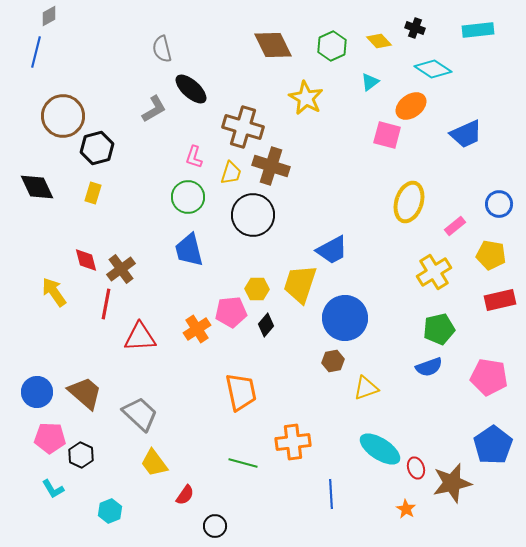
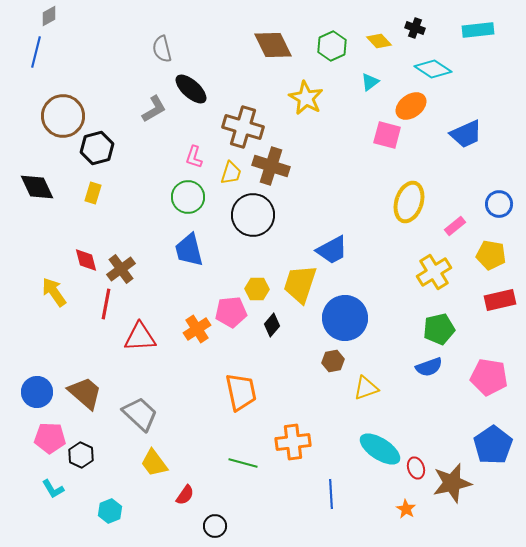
black diamond at (266, 325): moved 6 px right
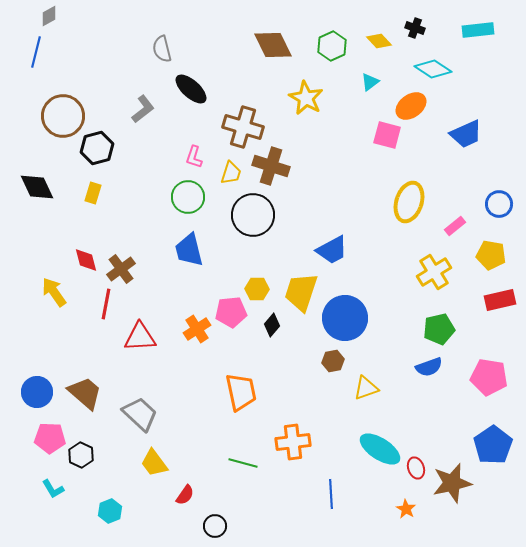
gray L-shape at (154, 109): moved 11 px left; rotated 8 degrees counterclockwise
yellow trapezoid at (300, 284): moved 1 px right, 8 px down
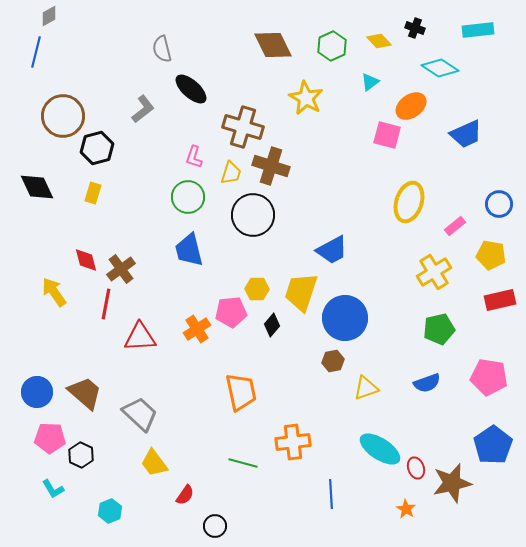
cyan diamond at (433, 69): moved 7 px right, 1 px up
blue semicircle at (429, 367): moved 2 px left, 16 px down
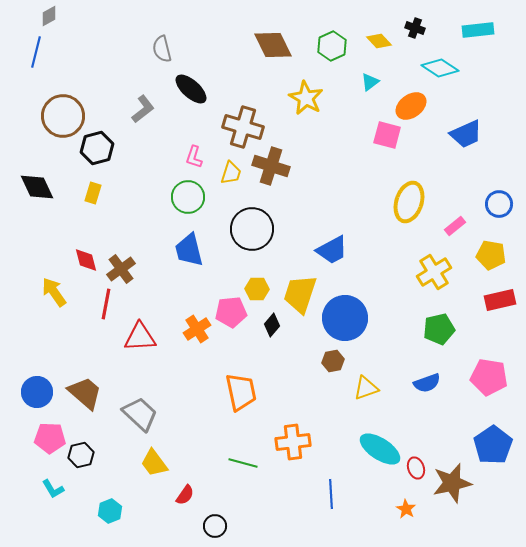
black circle at (253, 215): moved 1 px left, 14 px down
yellow trapezoid at (301, 292): moved 1 px left, 2 px down
black hexagon at (81, 455): rotated 20 degrees clockwise
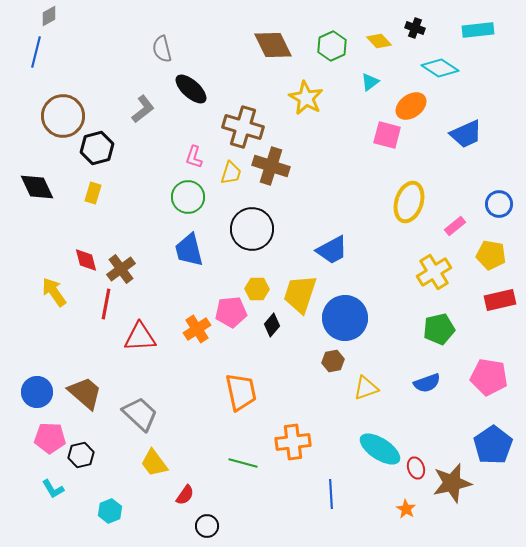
black circle at (215, 526): moved 8 px left
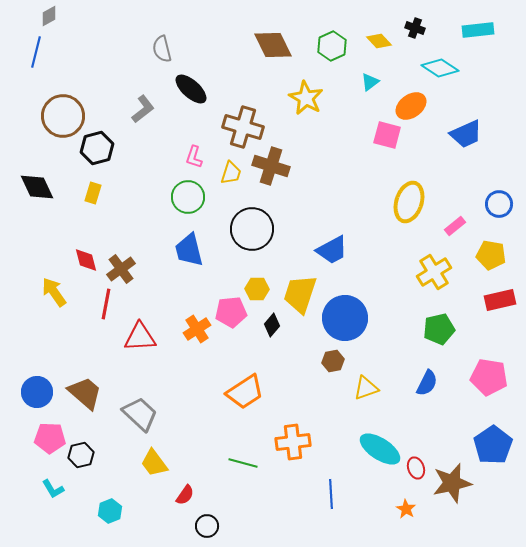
blue semicircle at (427, 383): rotated 44 degrees counterclockwise
orange trapezoid at (241, 392): moved 4 px right; rotated 69 degrees clockwise
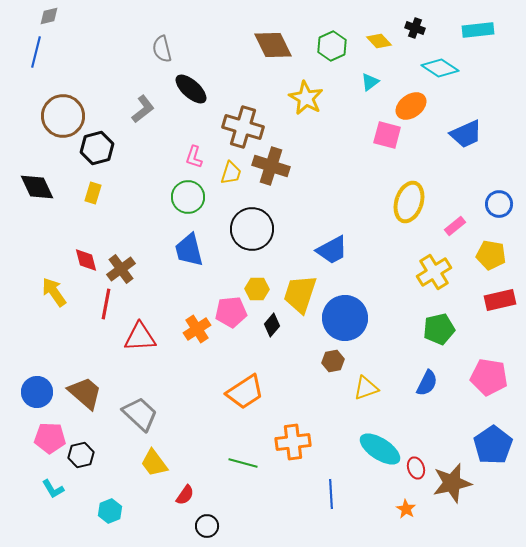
gray diamond at (49, 16): rotated 15 degrees clockwise
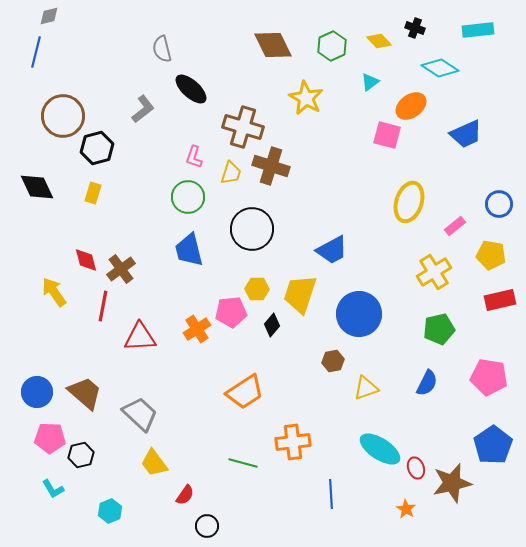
red line at (106, 304): moved 3 px left, 2 px down
blue circle at (345, 318): moved 14 px right, 4 px up
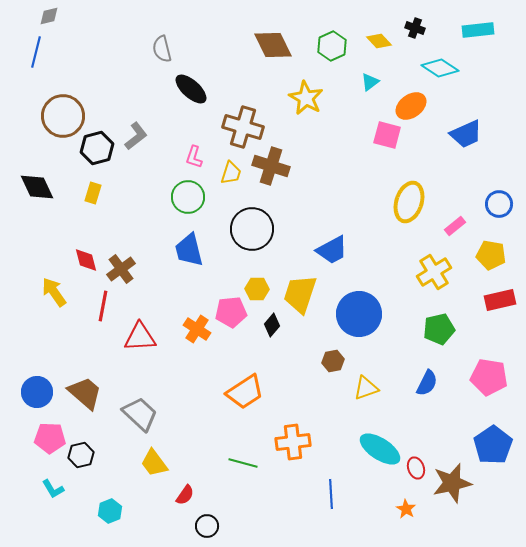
gray L-shape at (143, 109): moved 7 px left, 27 px down
orange cross at (197, 329): rotated 24 degrees counterclockwise
